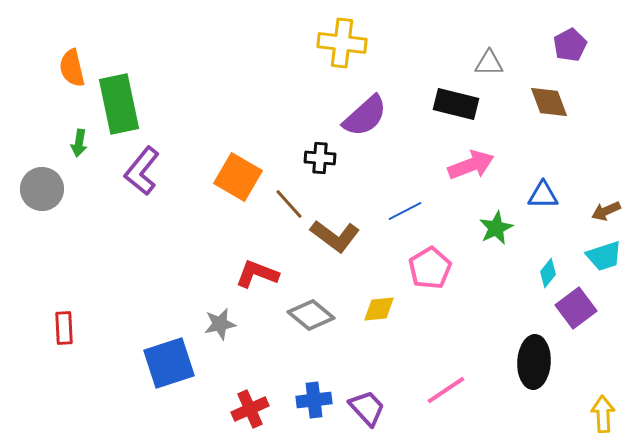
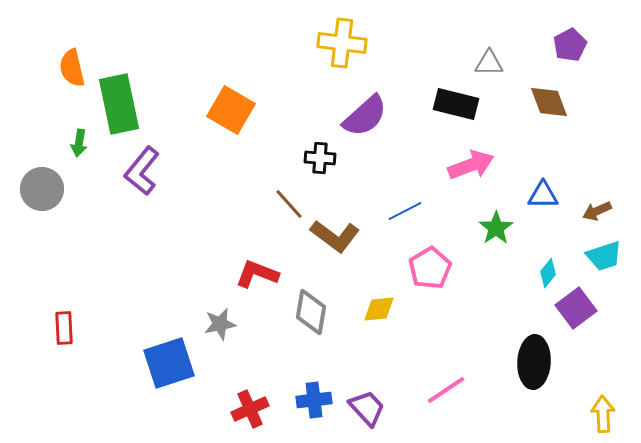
orange square: moved 7 px left, 67 px up
brown arrow: moved 9 px left
green star: rotated 8 degrees counterclockwise
gray diamond: moved 3 px up; rotated 60 degrees clockwise
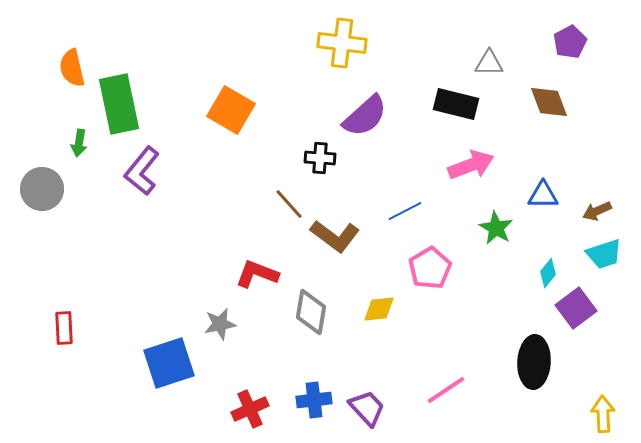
purple pentagon: moved 3 px up
green star: rotated 8 degrees counterclockwise
cyan trapezoid: moved 2 px up
